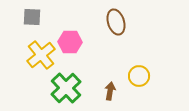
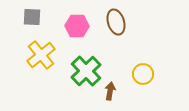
pink hexagon: moved 7 px right, 16 px up
yellow circle: moved 4 px right, 2 px up
green cross: moved 20 px right, 17 px up
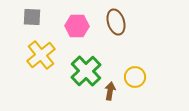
yellow circle: moved 8 px left, 3 px down
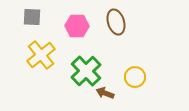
brown arrow: moved 5 px left, 2 px down; rotated 78 degrees counterclockwise
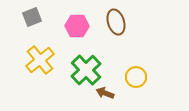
gray square: rotated 24 degrees counterclockwise
yellow cross: moved 1 px left, 5 px down
green cross: moved 1 px up
yellow circle: moved 1 px right
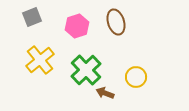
pink hexagon: rotated 20 degrees counterclockwise
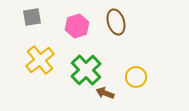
gray square: rotated 12 degrees clockwise
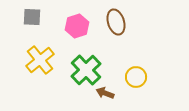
gray square: rotated 12 degrees clockwise
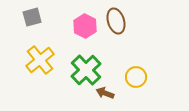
gray square: rotated 18 degrees counterclockwise
brown ellipse: moved 1 px up
pink hexagon: moved 8 px right; rotated 15 degrees counterclockwise
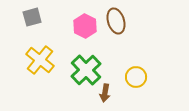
yellow cross: rotated 12 degrees counterclockwise
brown arrow: rotated 102 degrees counterclockwise
